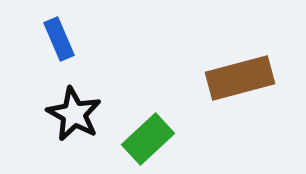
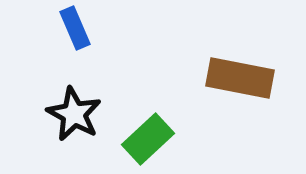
blue rectangle: moved 16 px right, 11 px up
brown rectangle: rotated 26 degrees clockwise
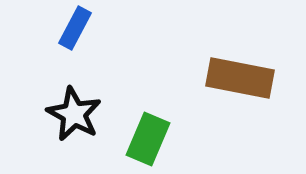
blue rectangle: rotated 51 degrees clockwise
green rectangle: rotated 24 degrees counterclockwise
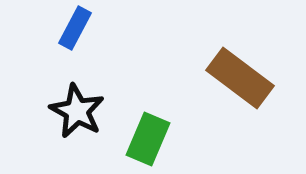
brown rectangle: rotated 26 degrees clockwise
black star: moved 3 px right, 3 px up
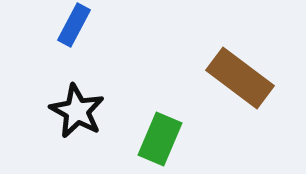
blue rectangle: moved 1 px left, 3 px up
green rectangle: moved 12 px right
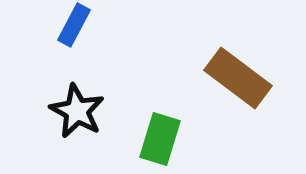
brown rectangle: moved 2 px left
green rectangle: rotated 6 degrees counterclockwise
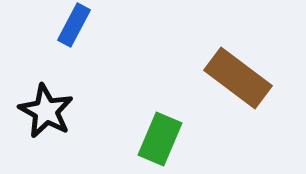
black star: moved 31 px left
green rectangle: rotated 6 degrees clockwise
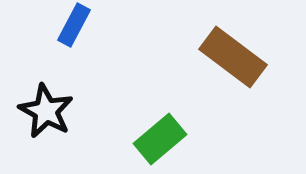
brown rectangle: moved 5 px left, 21 px up
green rectangle: rotated 27 degrees clockwise
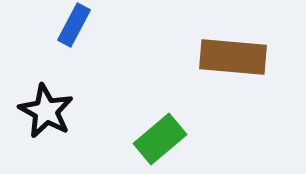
brown rectangle: rotated 32 degrees counterclockwise
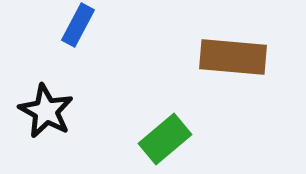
blue rectangle: moved 4 px right
green rectangle: moved 5 px right
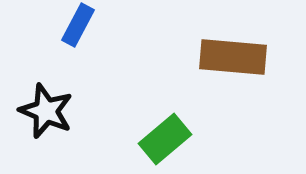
black star: rotated 6 degrees counterclockwise
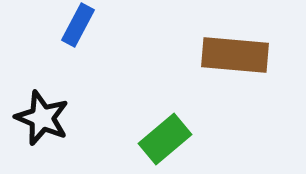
brown rectangle: moved 2 px right, 2 px up
black star: moved 4 px left, 7 px down
